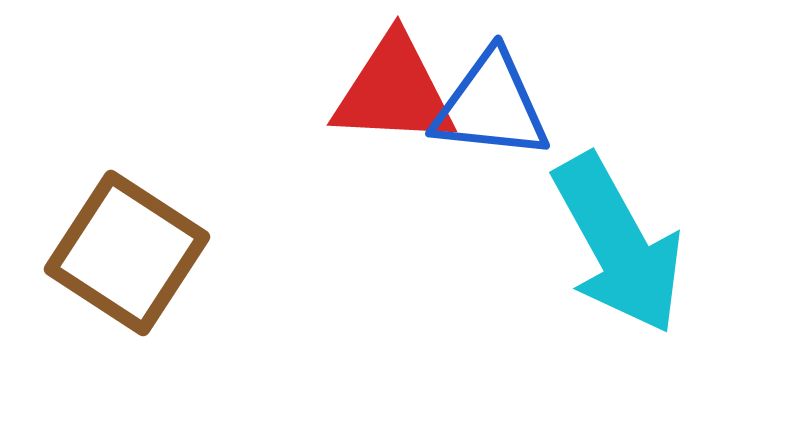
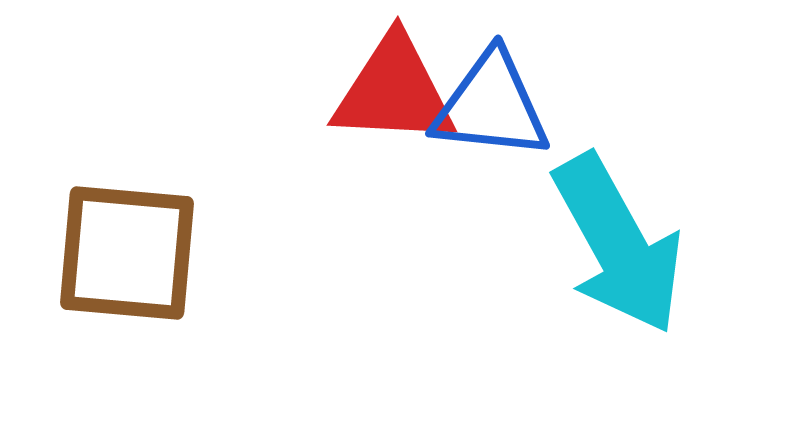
brown square: rotated 28 degrees counterclockwise
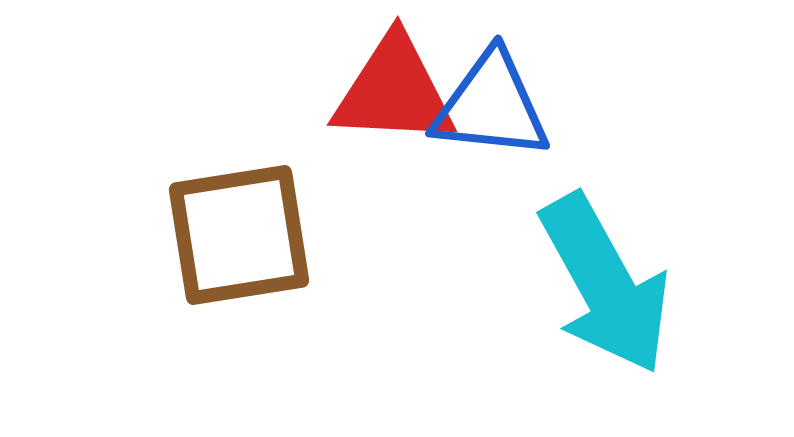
cyan arrow: moved 13 px left, 40 px down
brown square: moved 112 px right, 18 px up; rotated 14 degrees counterclockwise
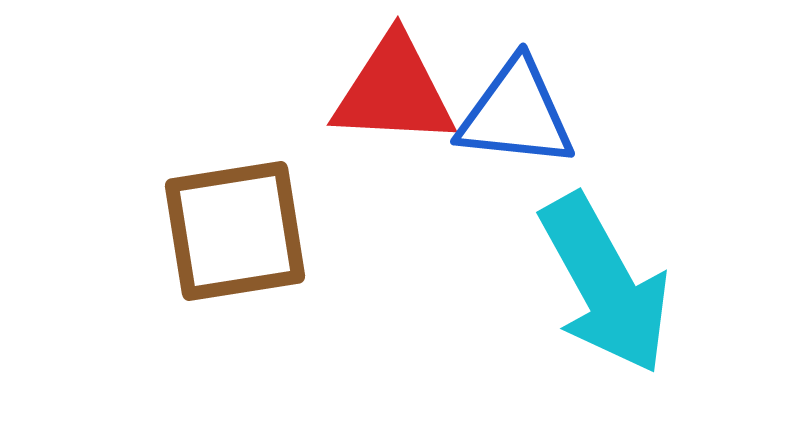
blue triangle: moved 25 px right, 8 px down
brown square: moved 4 px left, 4 px up
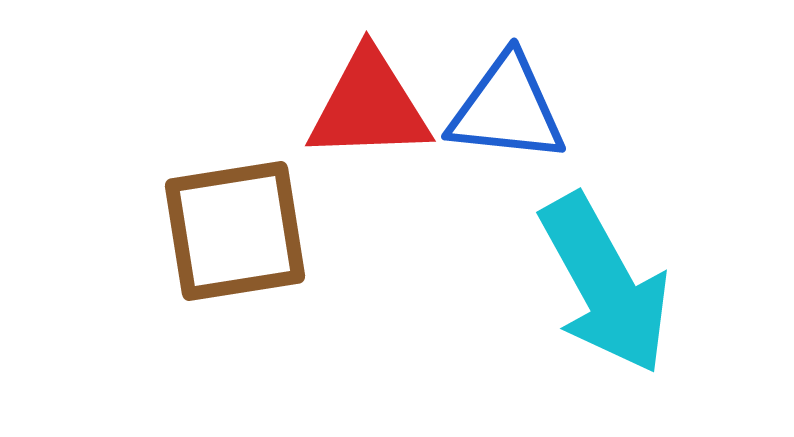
red triangle: moved 25 px left, 15 px down; rotated 5 degrees counterclockwise
blue triangle: moved 9 px left, 5 px up
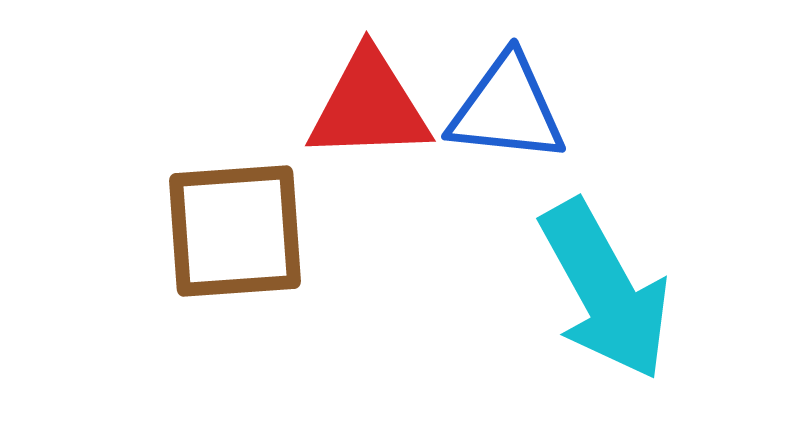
brown square: rotated 5 degrees clockwise
cyan arrow: moved 6 px down
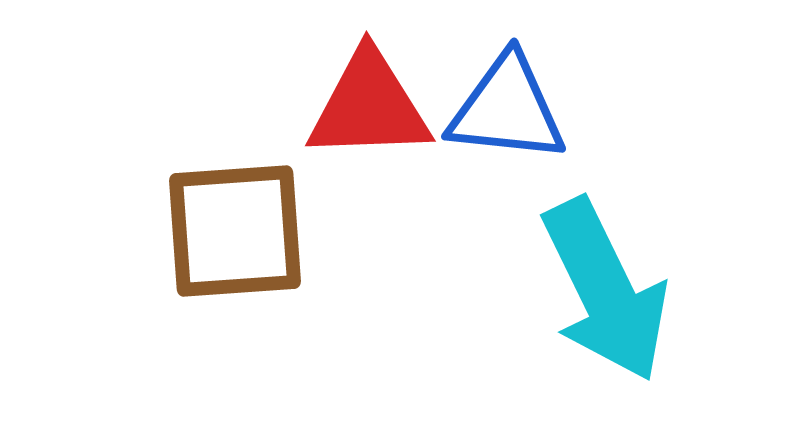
cyan arrow: rotated 3 degrees clockwise
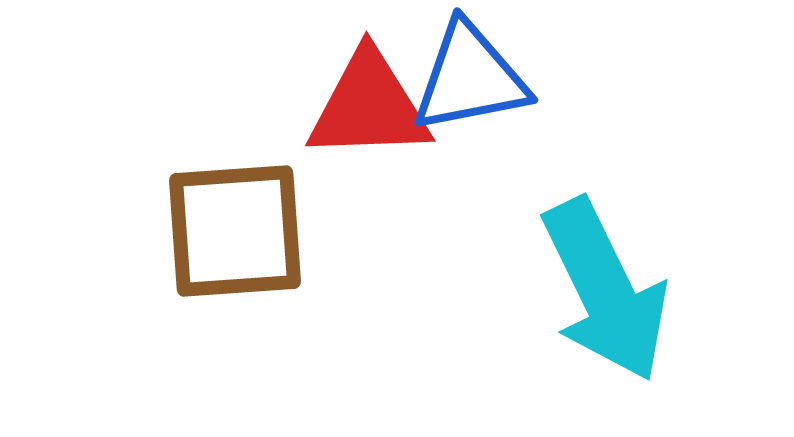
blue triangle: moved 37 px left, 31 px up; rotated 17 degrees counterclockwise
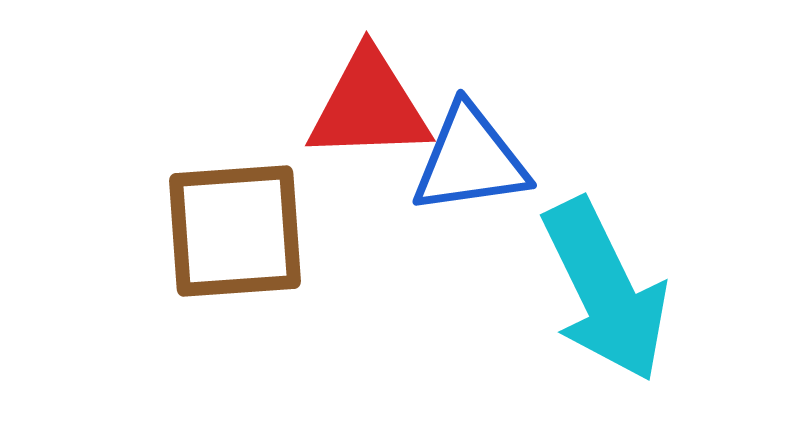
blue triangle: moved 82 px down; rotated 3 degrees clockwise
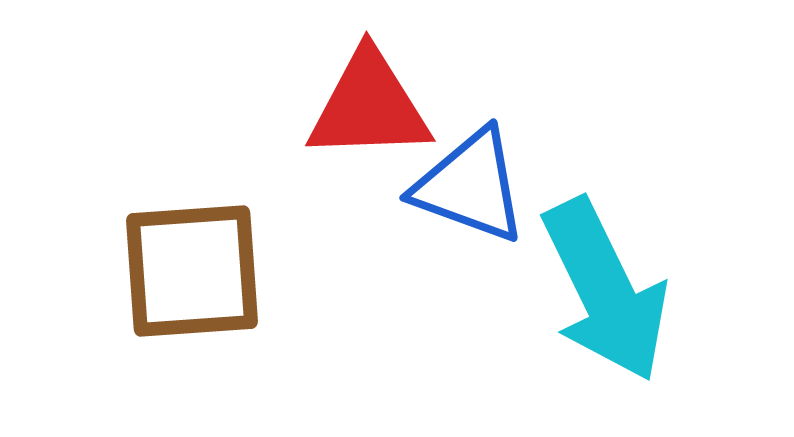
blue triangle: moved 26 px down; rotated 28 degrees clockwise
brown square: moved 43 px left, 40 px down
